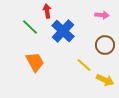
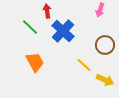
pink arrow: moved 2 px left, 5 px up; rotated 104 degrees clockwise
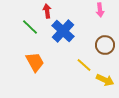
pink arrow: rotated 24 degrees counterclockwise
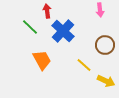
orange trapezoid: moved 7 px right, 2 px up
yellow arrow: moved 1 px right, 1 px down
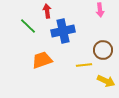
green line: moved 2 px left, 1 px up
blue cross: rotated 35 degrees clockwise
brown circle: moved 2 px left, 5 px down
orange trapezoid: rotated 80 degrees counterclockwise
yellow line: rotated 49 degrees counterclockwise
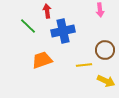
brown circle: moved 2 px right
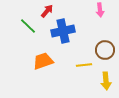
red arrow: rotated 48 degrees clockwise
orange trapezoid: moved 1 px right, 1 px down
yellow arrow: rotated 60 degrees clockwise
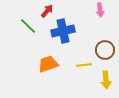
orange trapezoid: moved 5 px right, 3 px down
yellow arrow: moved 1 px up
